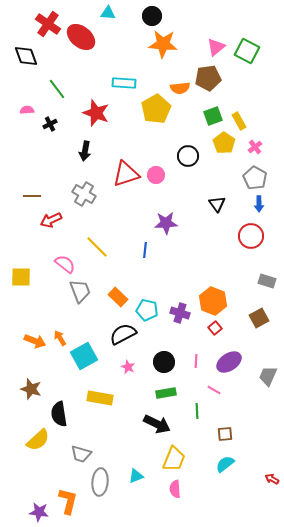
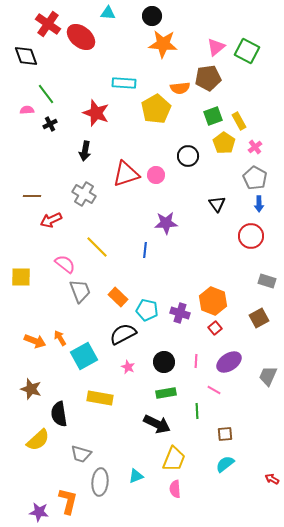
green line at (57, 89): moved 11 px left, 5 px down
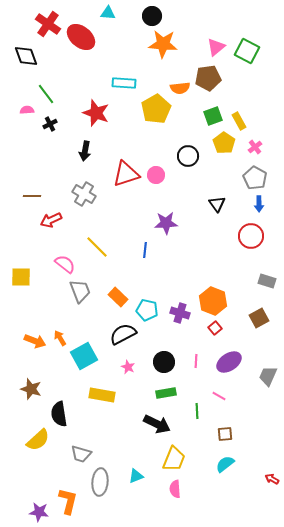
pink line at (214, 390): moved 5 px right, 6 px down
yellow rectangle at (100, 398): moved 2 px right, 3 px up
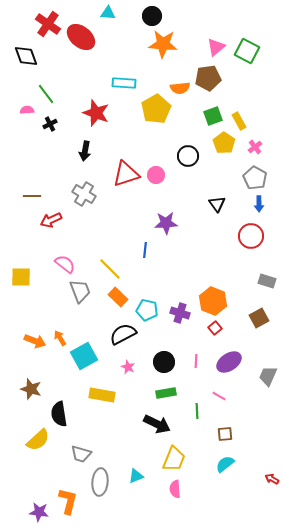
yellow line at (97, 247): moved 13 px right, 22 px down
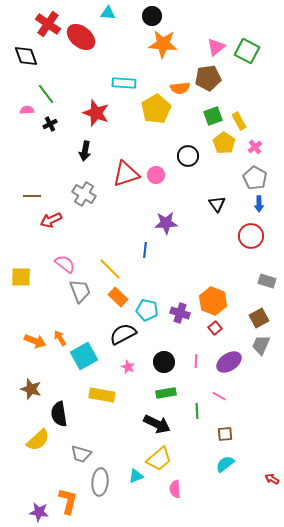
gray trapezoid at (268, 376): moved 7 px left, 31 px up
yellow trapezoid at (174, 459): moved 15 px left; rotated 28 degrees clockwise
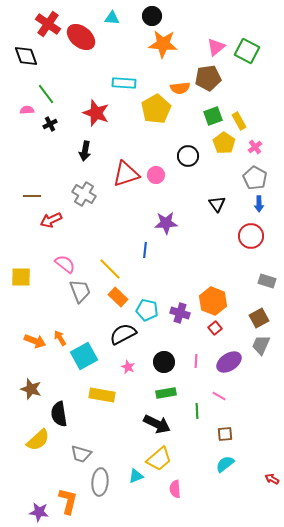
cyan triangle at (108, 13): moved 4 px right, 5 px down
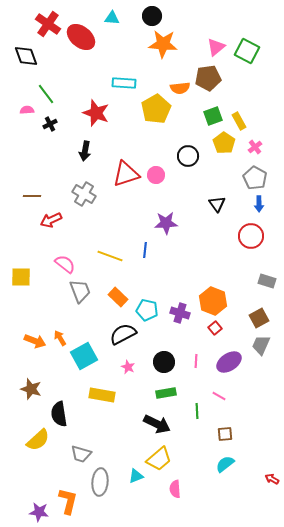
yellow line at (110, 269): moved 13 px up; rotated 25 degrees counterclockwise
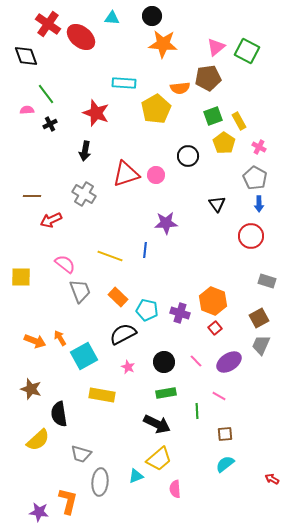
pink cross at (255, 147): moved 4 px right; rotated 24 degrees counterclockwise
pink line at (196, 361): rotated 48 degrees counterclockwise
